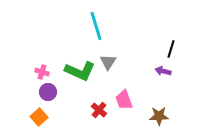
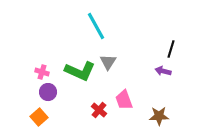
cyan line: rotated 12 degrees counterclockwise
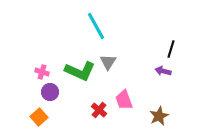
purple circle: moved 2 px right
brown star: rotated 24 degrees counterclockwise
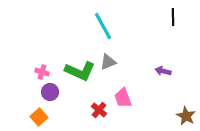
cyan line: moved 7 px right
black line: moved 2 px right, 32 px up; rotated 18 degrees counterclockwise
gray triangle: rotated 36 degrees clockwise
pink trapezoid: moved 1 px left, 2 px up
brown star: moved 27 px right; rotated 18 degrees counterclockwise
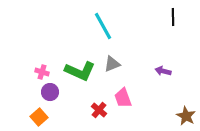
gray triangle: moved 4 px right, 2 px down
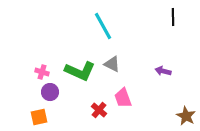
gray triangle: rotated 48 degrees clockwise
orange square: rotated 30 degrees clockwise
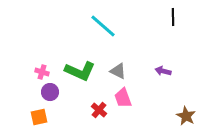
cyan line: rotated 20 degrees counterclockwise
gray triangle: moved 6 px right, 7 px down
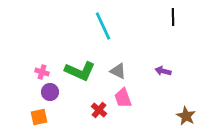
cyan line: rotated 24 degrees clockwise
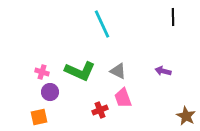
cyan line: moved 1 px left, 2 px up
red cross: moved 1 px right; rotated 28 degrees clockwise
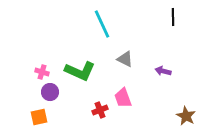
gray triangle: moved 7 px right, 12 px up
